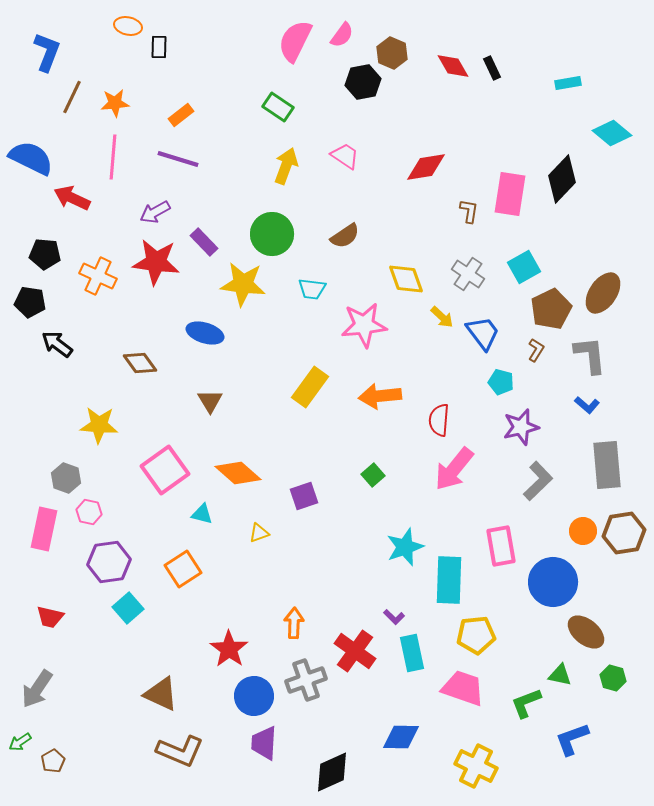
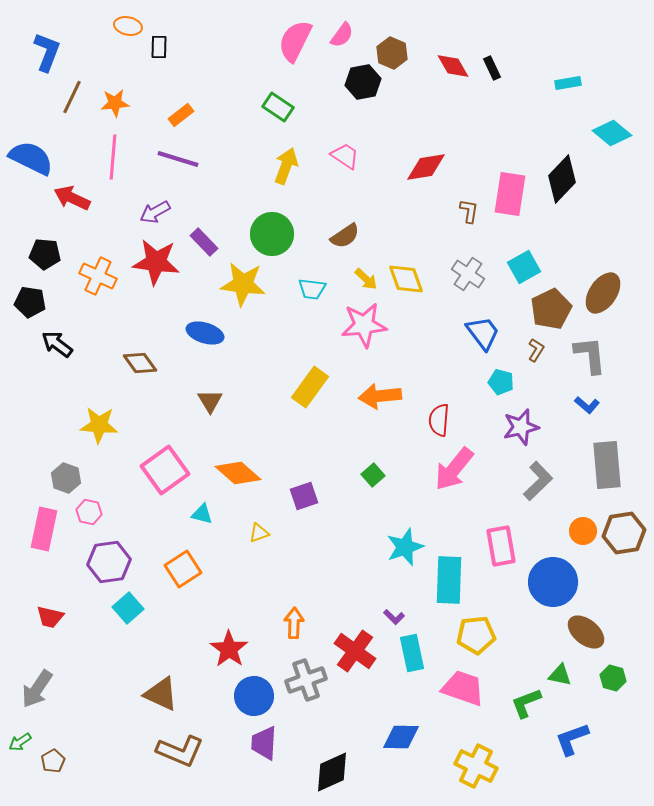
yellow arrow at (442, 317): moved 76 px left, 38 px up
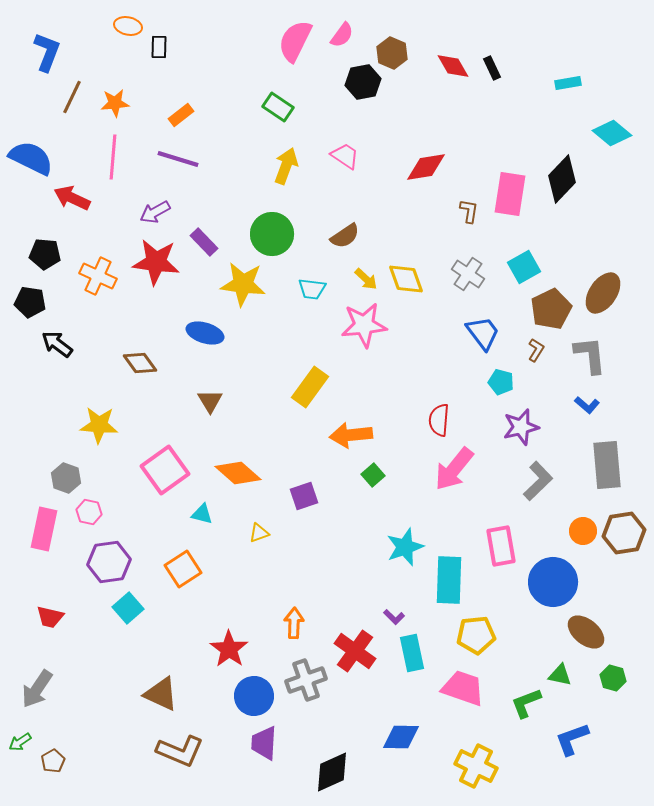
orange arrow at (380, 396): moved 29 px left, 39 px down
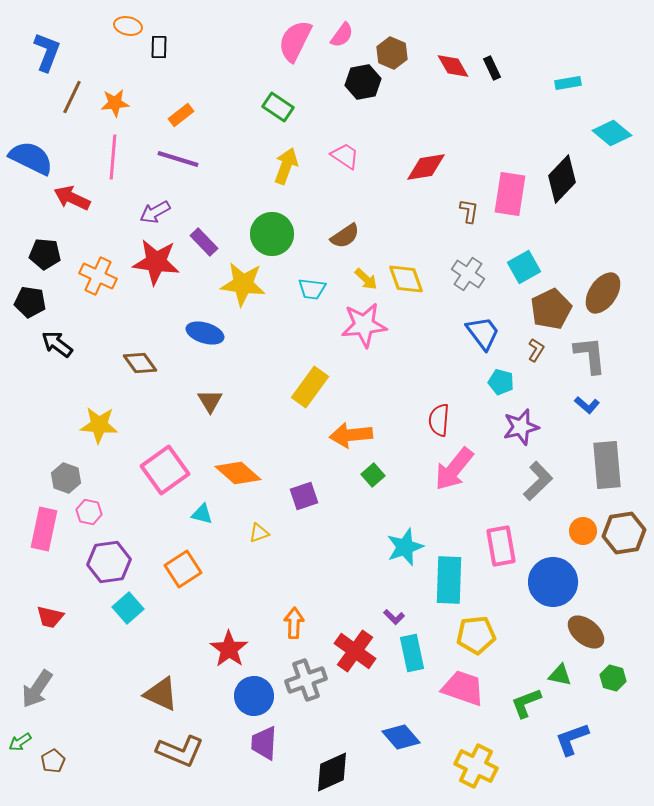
blue diamond at (401, 737): rotated 48 degrees clockwise
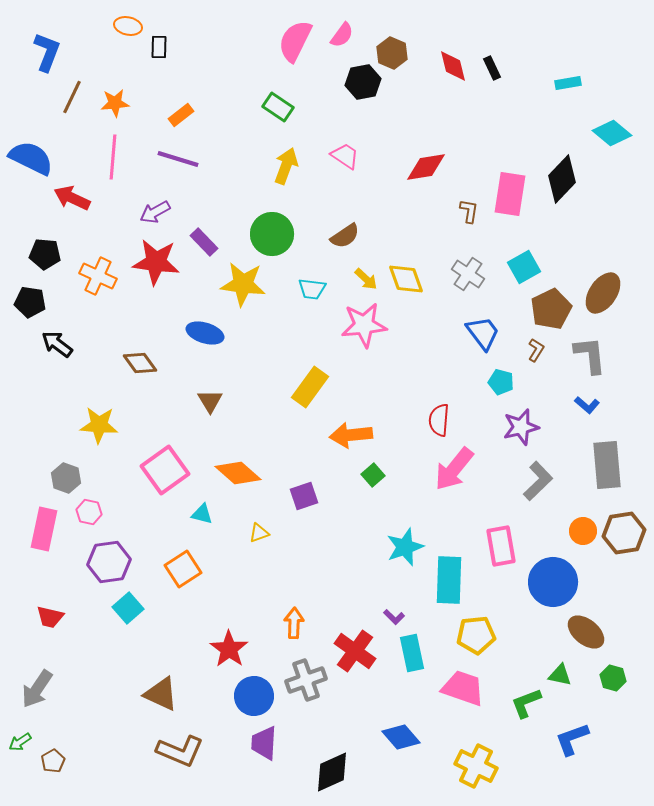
red diamond at (453, 66): rotated 16 degrees clockwise
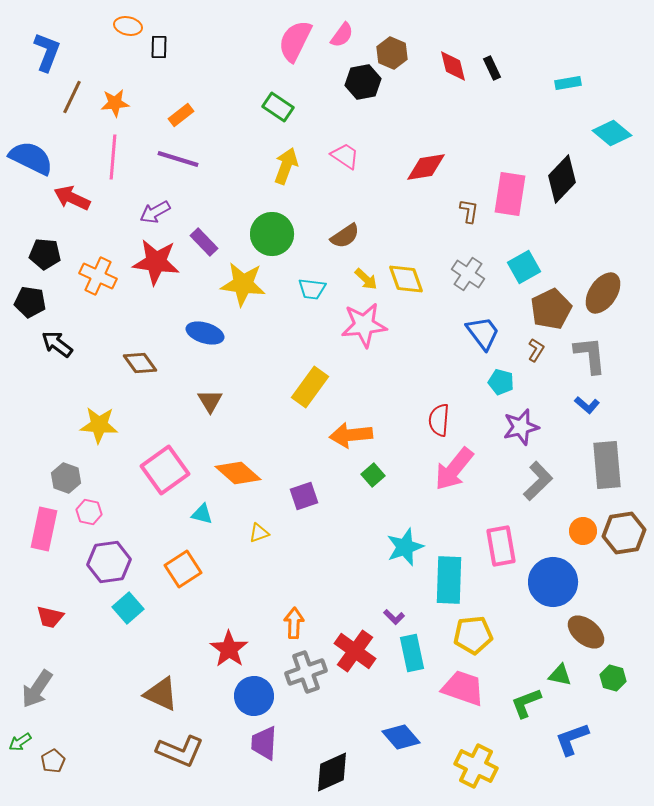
yellow pentagon at (476, 635): moved 3 px left
gray cross at (306, 680): moved 8 px up
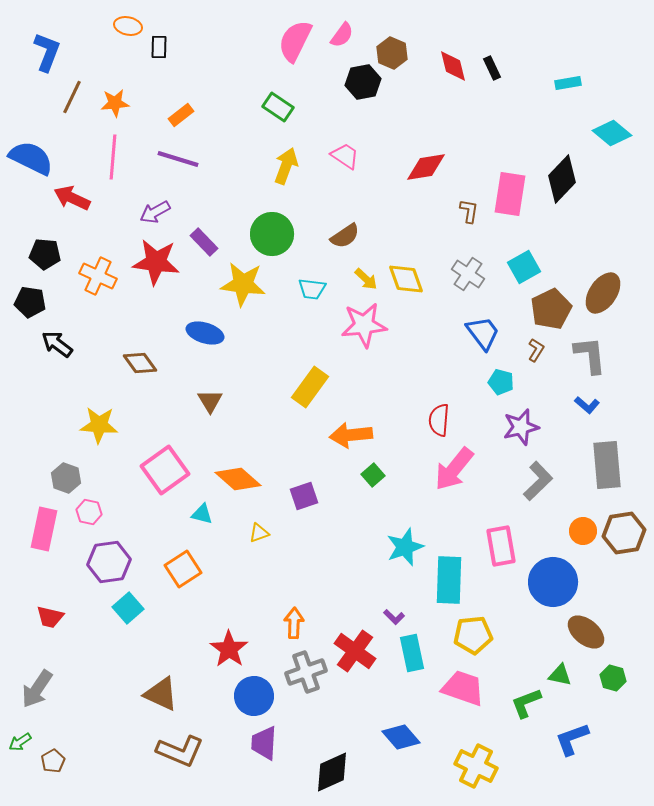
orange diamond at (238, 473): moved 6 px down
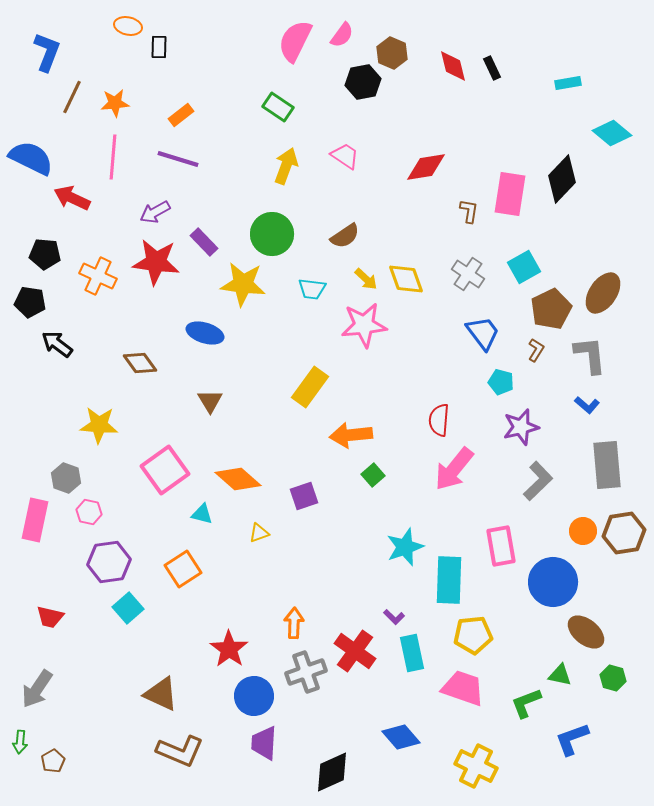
pink rectangle at (44, 529): moved 9 px left, 9 px up
green arrow at (20, 742): rotated 50 degrees counterclockwise
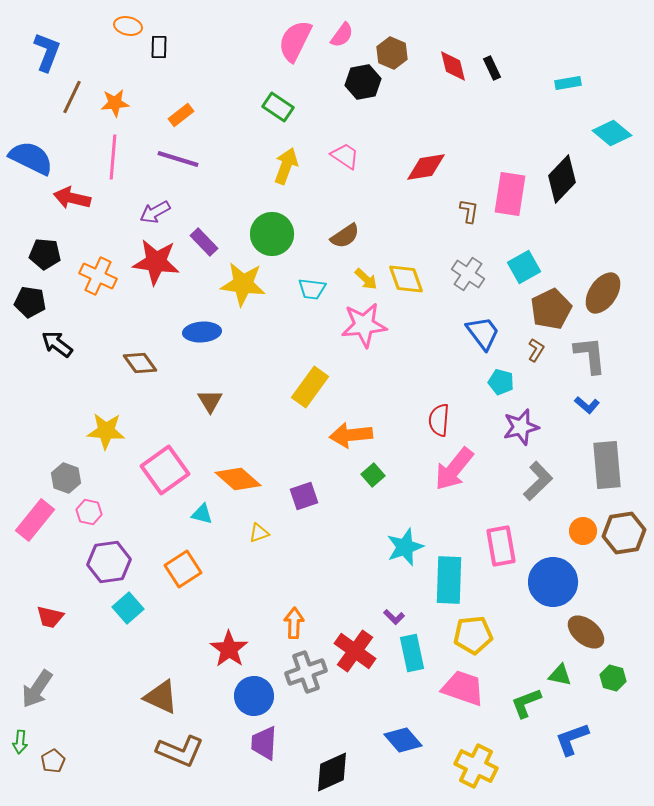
red arrow at (72, 198): rotated 12 degrees counterclockwise
blue ellipse at (205, 333): moved 3 px left, 1 px up; rotated 21 degrees counterclockwise
yellow star at (99, 425): moved 7 px right, 6 px down
pink rectangle at (35, 520): rotated 27 degrees clockwise
brown triangle at (161, 694): moved 3 px down
blue diamond at (401, 737): moved 2 px right, 3 px down
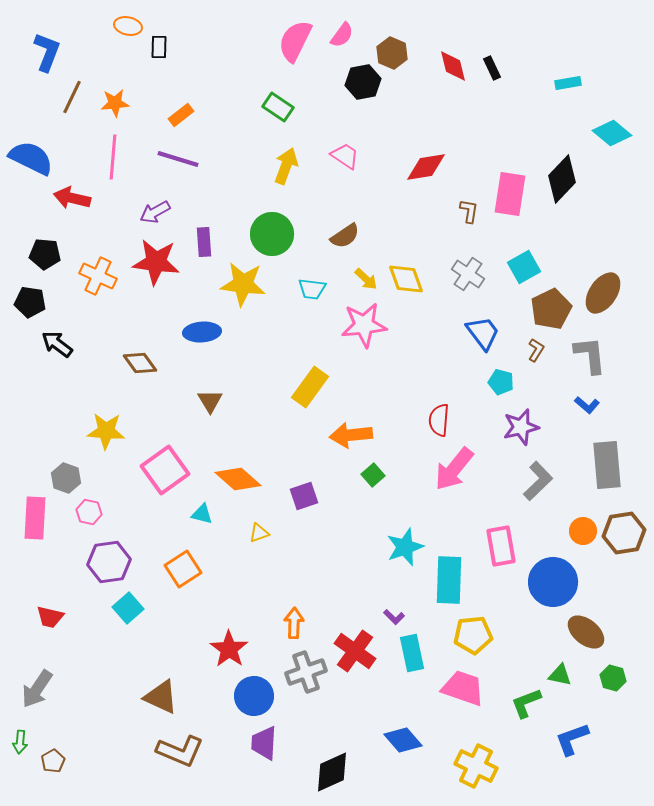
purple rectangle at (204, 242): rotated 40 degrees clockwise
pink rectangle at (35, 520): moved 2 px up; rotated 36 degrees counterclockwise
